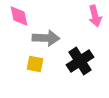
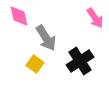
pink arrow: moved 2 px down; rotated 20 degrees counterclockwise
gray arrow: rotated 56 degrees clockwise
yellow square: rotated 24 degrees clockwise
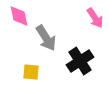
yellow square: moved 4 px left, 8 px down; rotated 30 degrees counterclockwise
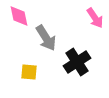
black cross: moved 3 px left, 1 px down
yellow square: moved 2 px left
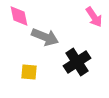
pink arrow: moved 1 px left, 1 px up
gray arrow: moved 1 px left, 1 px up; rotated 36 degrees counterclockwise
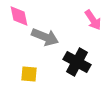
pink arrow: moved 1 px left, 3 px down
black cross: rotated 28 degrees counterclockwise
yellow square: moved 2 px down
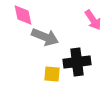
pink diamond: moved 4 px right, 1 px up
black cross: rotated 36 degrees counterclockwise
yellow square: moved 23 px right
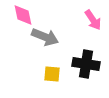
black cross: moved 9 px right, 2 px down; rotated 16 degrees clockwise
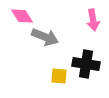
pink diamond: moved 1 px left, 1 px down; rotated 20 degrees counterclockwise
pink arrow: rotated 25 degrees clockwise
yellow square: moved 7 px right, 2 px down
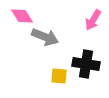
pink arrow: rotated 40 degrees clockwise
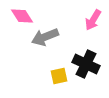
gray arrow: rotated 136 degrees clockwise
black cross: rotated 16 degrees clockwise
yellow square: rotated 18 degrees counterclockwise
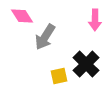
pink arrow: moved 2 px right; rotated 30 degrees counterclockwise
gray arrow: rotated 36 degrees counterclockwise
black cross: rotated 20 degrees clockwise
